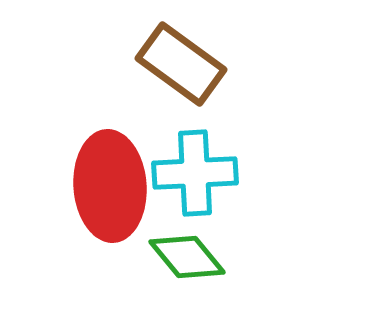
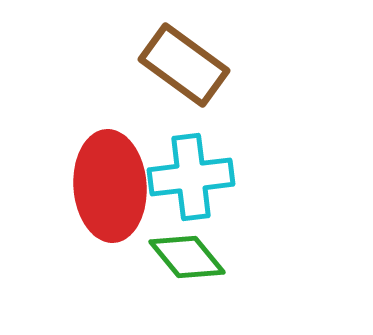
brown rectangle: moved 3 px right, 1 px down
cyan cross: moved 4 px left, 4 px down; rotated 4 degrees counterclockwise
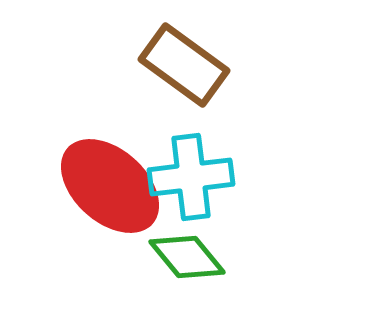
red ellipse: rotated 44 degrees counterclockwise
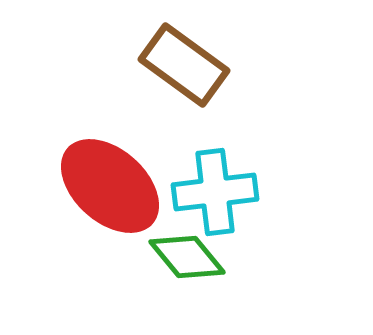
cyan cross: moved 24 px right, 15 px down
